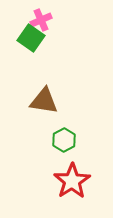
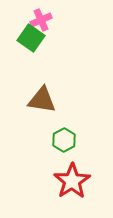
brown triangle: moved 2 px left, 1 px up
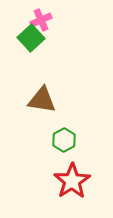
green square: rotated 12 degrees clockwise
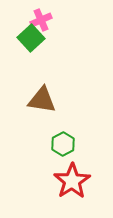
green hexagon: moved 1 px left, 4 px down
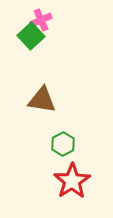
green square: moved 2 px up
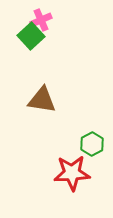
green hexagon: moved 29 px right
red star: moved 8 px up; rotated 30 degrees clockwise
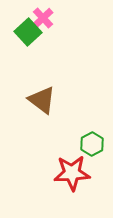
pink cross: moved 2 px right, 2 px up; rotated 20 degrees counterclockwise
green square: moved 3 px left, 4 px up
brown triangle: rotated 28 degrees clockwise
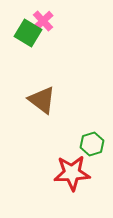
pink cross: moved 3 px down
green square: moved 1 px down; rotated 16 degrees counterclockwise
green hexagon: rotated 10 degrees clockwise
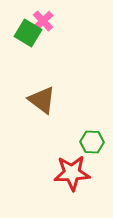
green hexagon: moved 2 px up; rotated 20 degrees clockwise
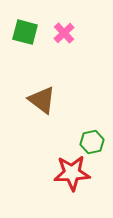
pink cross: moved 21 px right, 12 px down
green square: moved 3 px left, 1 px up; rotated 16 degrees counterclockwise
green hexagon: rotated 15 degrees counterclockwise
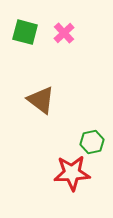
brown triangle: moved 1 px left
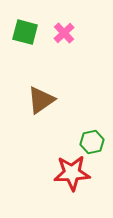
brown triangle: rotated 48 degrees clockwise
